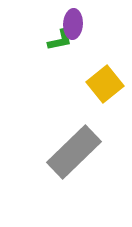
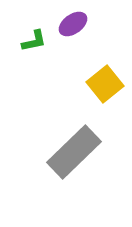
purple ellipse: rotated 52 degrees clockwise
green L-shape: moved 26 px left, 1 px down
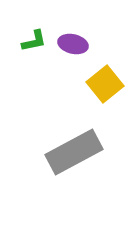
purple ellipse: moved 20 px down; rotated 48 degrees clockwise
gray rectangle: rotated 16 degrees clockwise
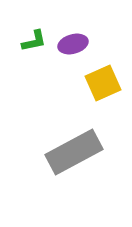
purple ellipse: rotated 28 degrees counterclockwise
yellow square: moved 2 px left, 1 px up; rotated 15 degrees clockwise
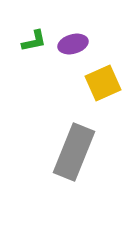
gray rectangle: rotated 40 degrees counterclockwise
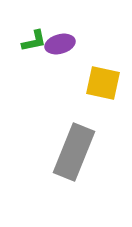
purple ellipse: moved 13 px left
yellow square: rotated 36 degrees clockwise
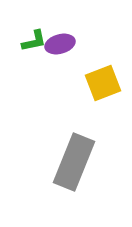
yellow square: rotated 33 degrees counterclockwise
gray rectangle: moved 10 px down
